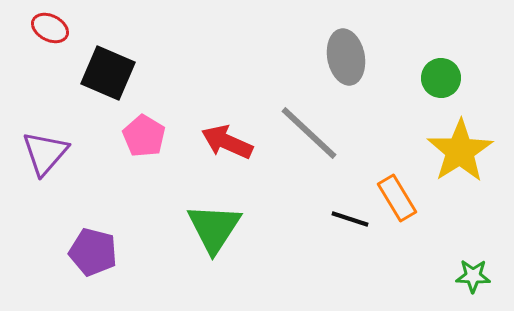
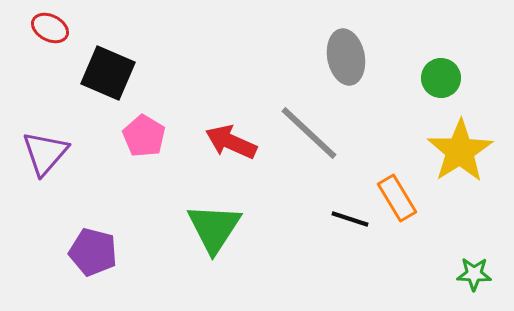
red arrow: moved 4 px right
green star: moved 1 px right, 2 px up
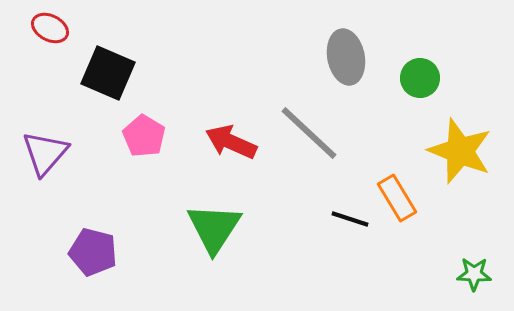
green circle: moved 21 px left
yellow star: rotated 18 degrees counterclockwise
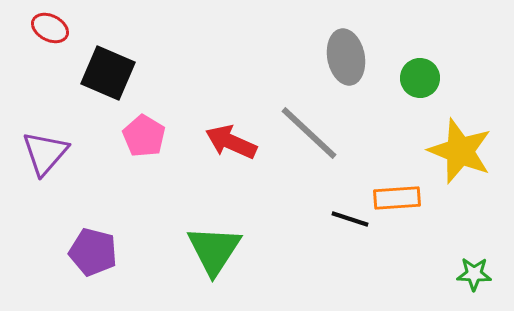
orange rectangle: rotated 63 degrees counterclockwise
green triangle: moved 22 px down
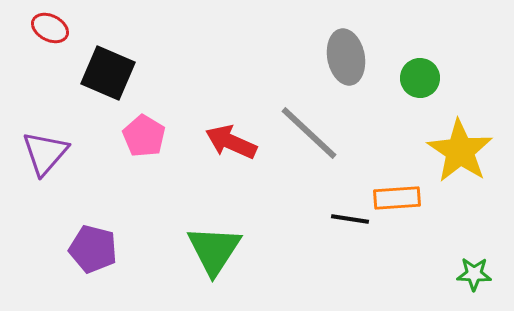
yellow star: rotated 12 degrees clockwise
black line: rotated 9 degrees counterclockwise
purple pentagon: moved 3 px up
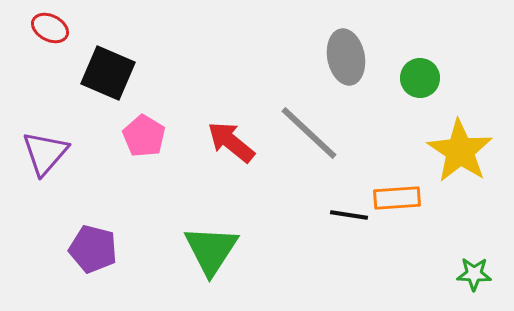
red arrow: rotated 15 degrees clockwise
black line: moved 1 px left, 4 px up
green triangle: moved 3 px left
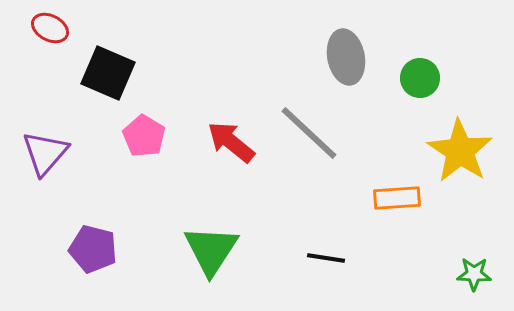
black line: moved 23 px left, 43 px down
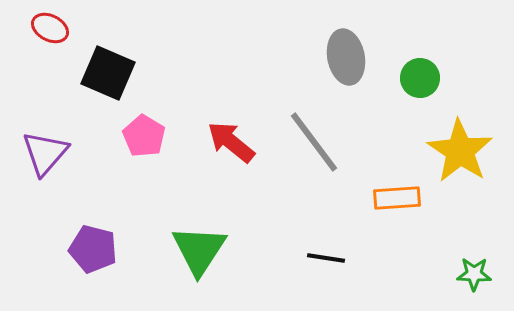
gray line: moved 5 px right, 9 px down; rotated 10 degrees clockwise
green triangle: moved 12 px left
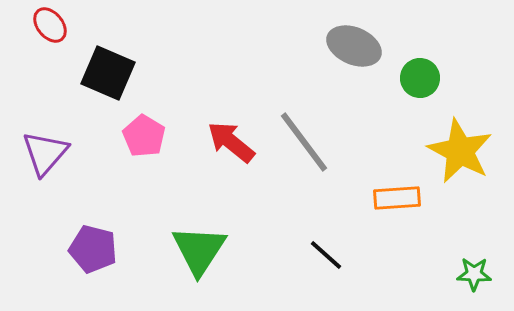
red ellipse: moved 3 px up; rotated 24 degrees clockwise
gray ellipse: moved 8 px right, 11 px up; rotated 56 degrees counterclockwise
gray line: moved 10 px left
yellow star: rotated 6 degrees counterclockwise
black line: moved 3 px up; rotated 33 degrees clockwise
